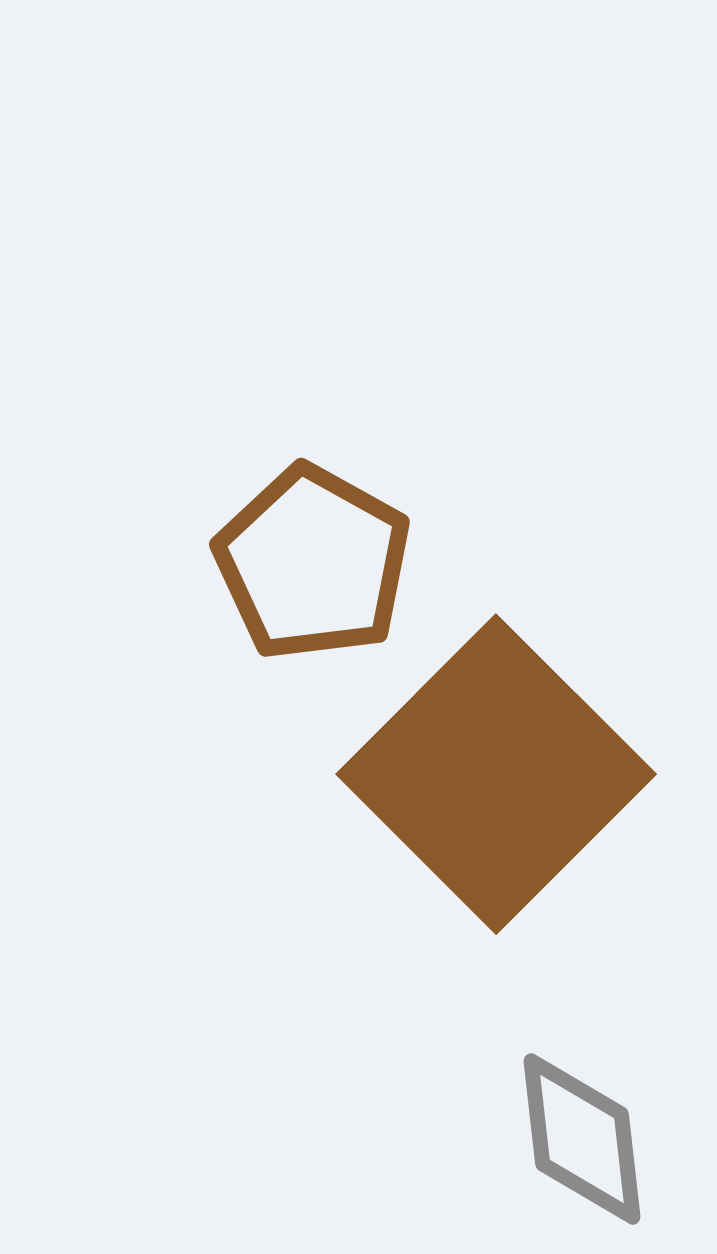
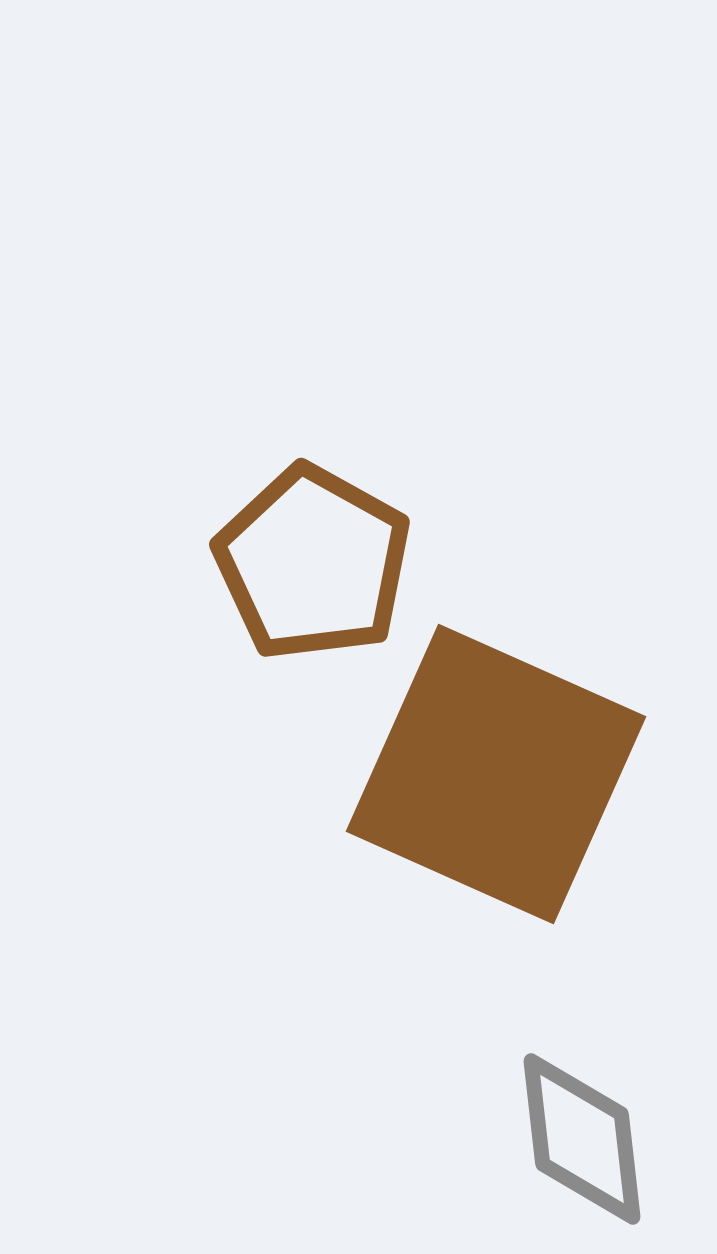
brown square: rotated 21 degrees counterclockwise
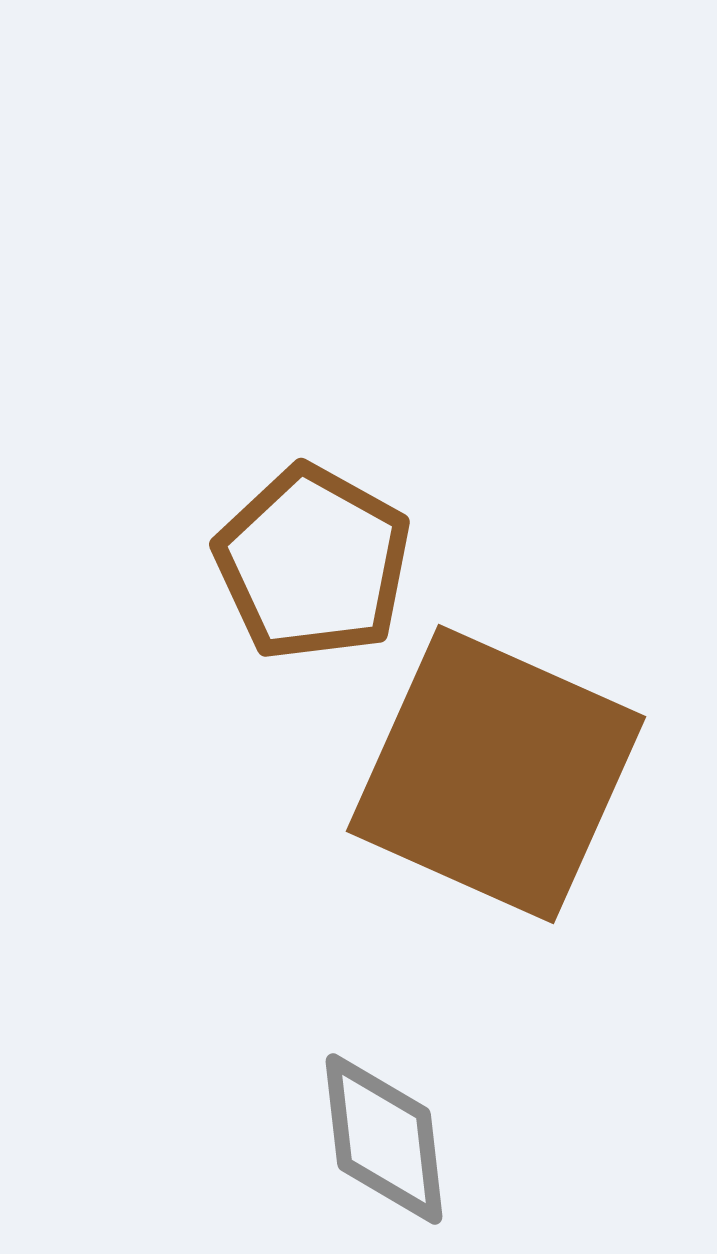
gray diamond: moved 198 px left
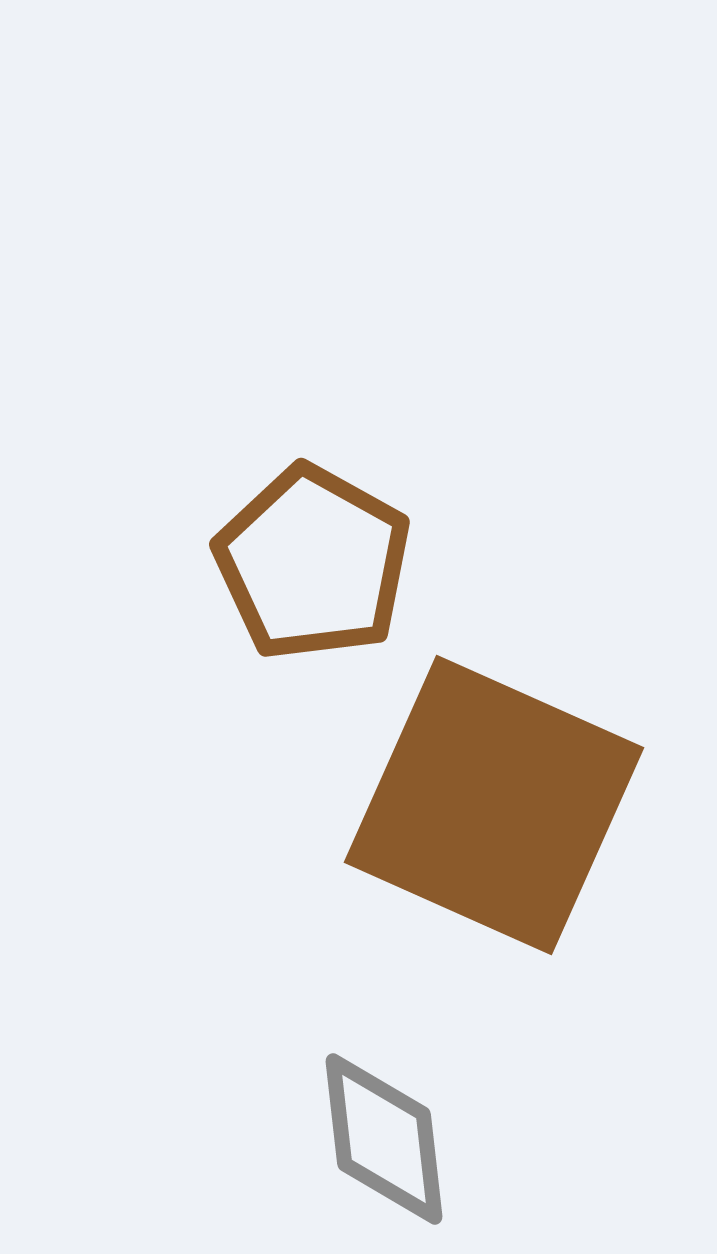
brown square: moved 2 px left, 31 px down
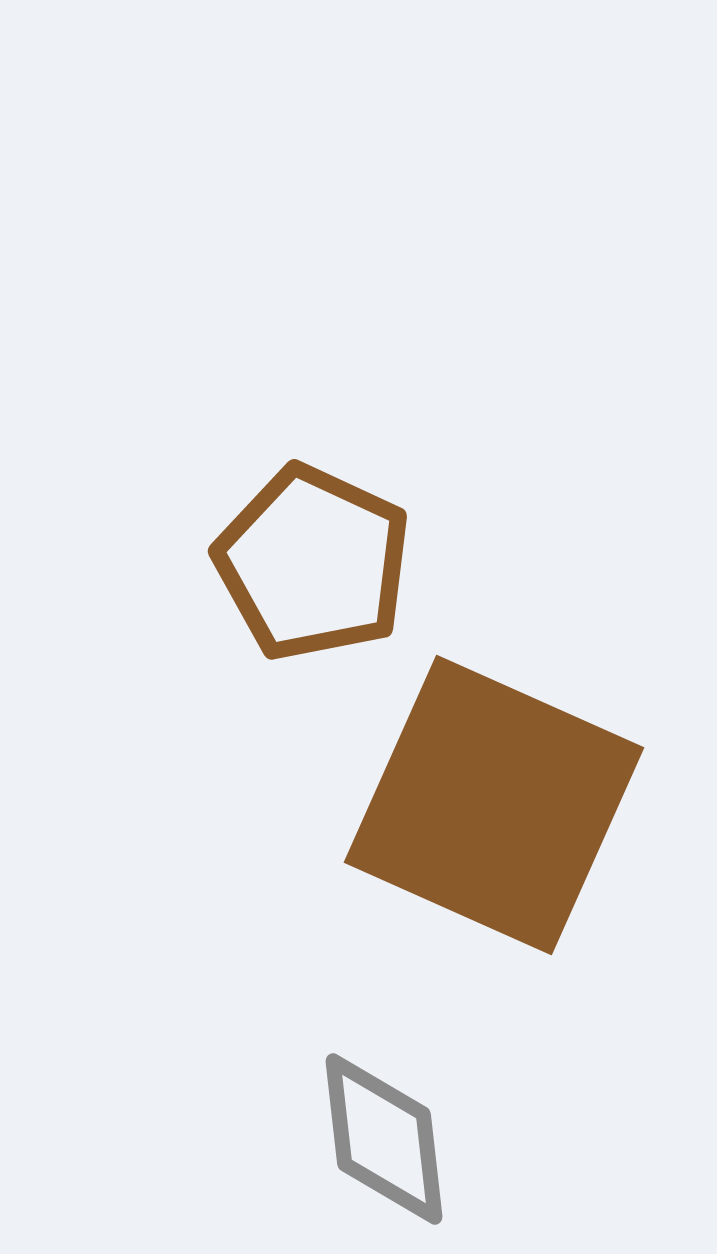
brown pentagon: rotated 4 degrees counterclockwise
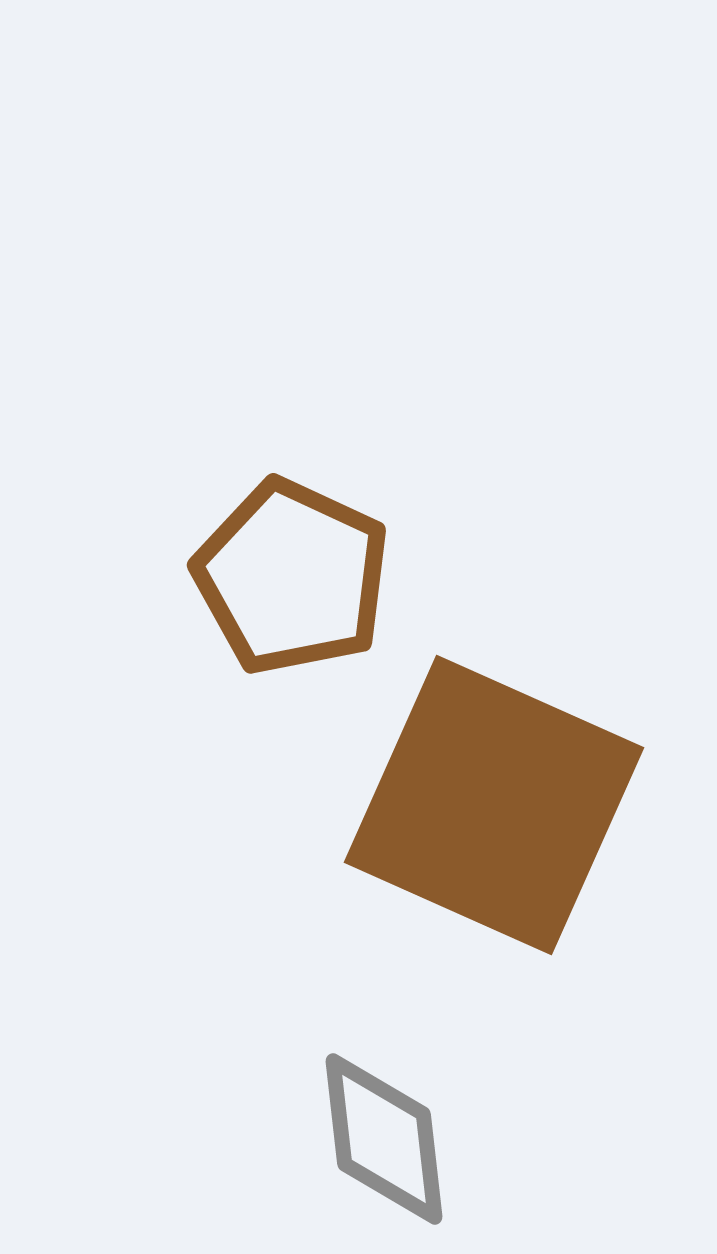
brown pentagon: moved 21 px left, 14 px down
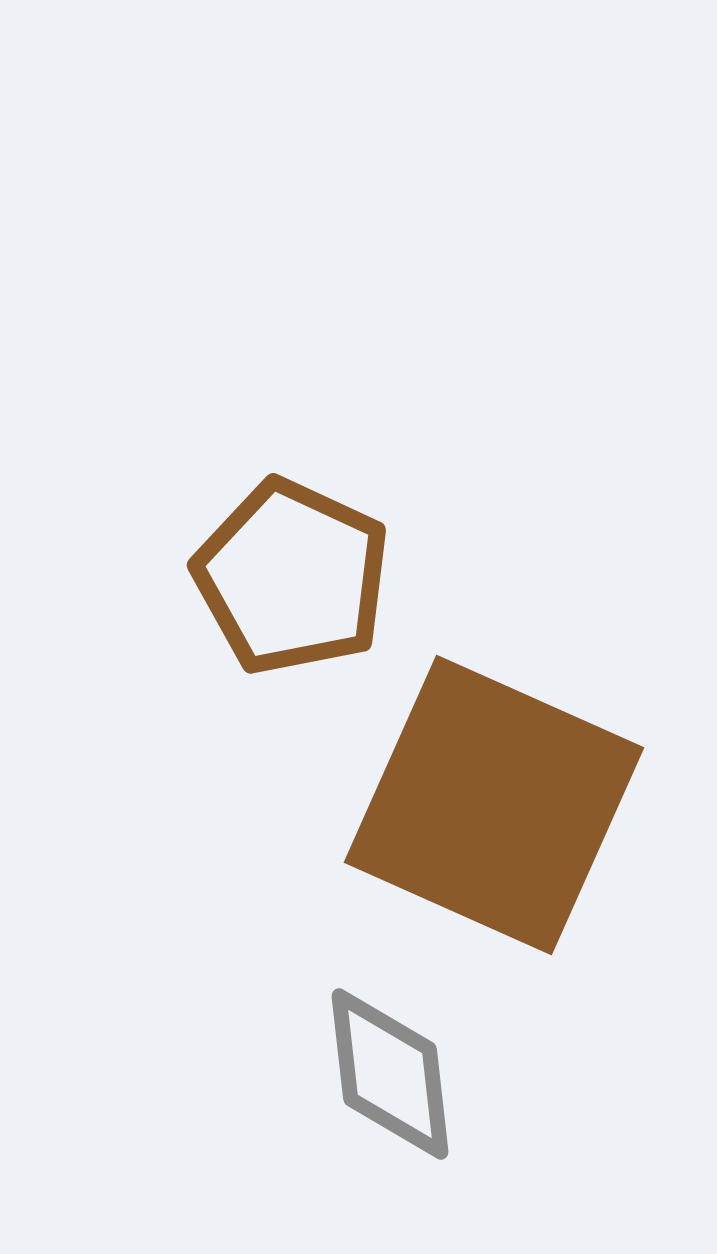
gray diamond: moved 6 px right, 65 px up
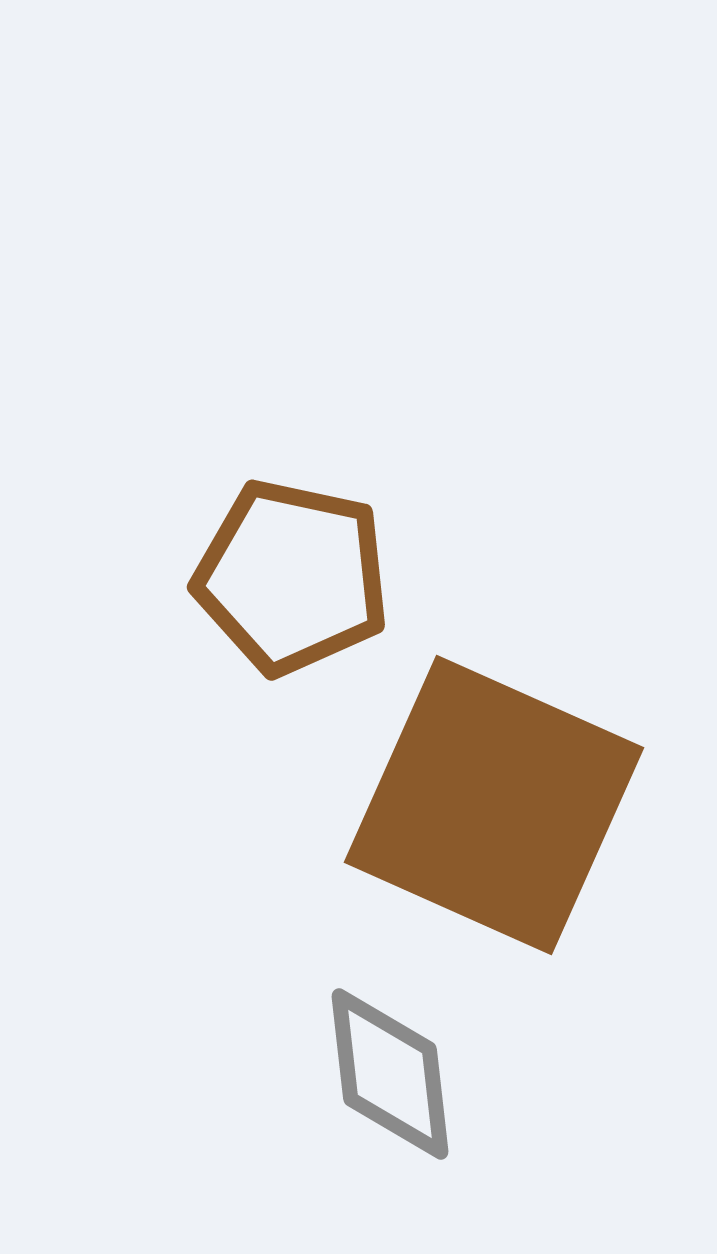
brown pentagon: rotated 13 degrees counterclockwise
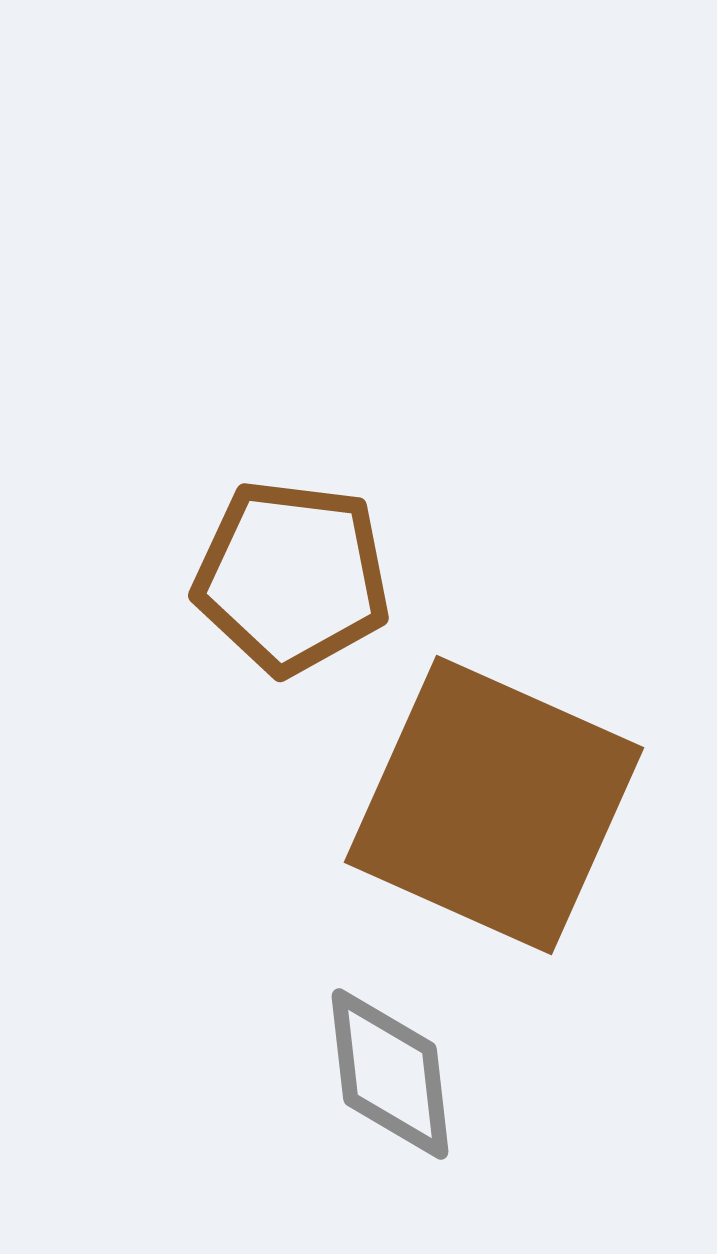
brown pentagon: rotated 5 degrees counterclockwise
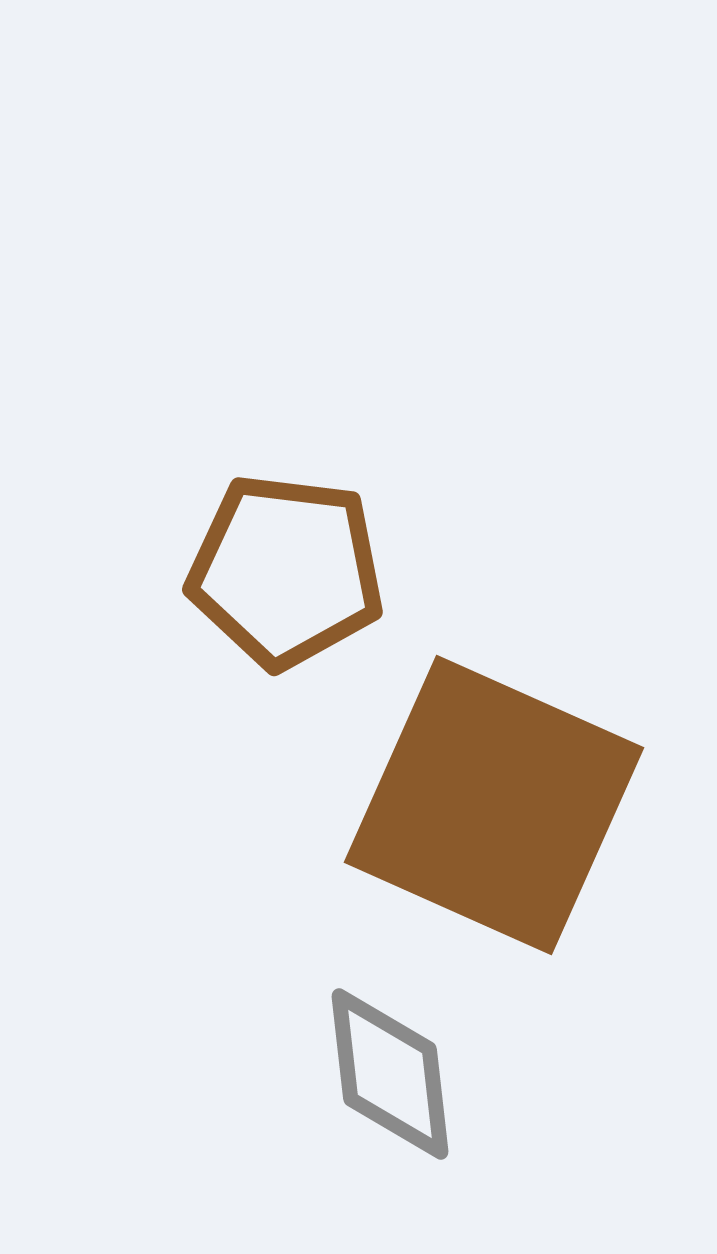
brown pentagon: moved 6 px left, 6 px up
